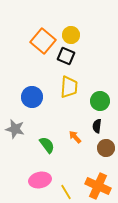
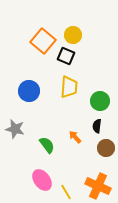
yellow circle: moved 2 px right
blue circle: moved 3 px left, 6 px up
pink ellipse: moved 2 px right; rotated 65 degrees clockwise
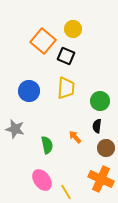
yellow circle: moved 6 px up
yellow trapezoid: moved 3 px left, 1 px down
green semicircle: rotated 24 degrees clockwise
orange cross: moved 3 px right, 7 px up
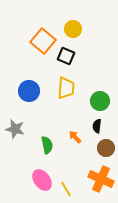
yellow line: moved 3 px up
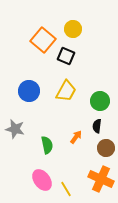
orange square: moved 1 px up
yellow trapezoid: moved 3 px down; rotated 25 degrees clockwise
orange arrow: moved 1 px right; rotated 80 degrees clockwise
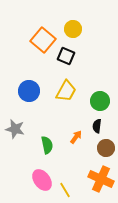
yellow line: moved 1 px left, 1 px down
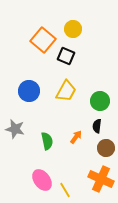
green semicircle: moved 4 px up
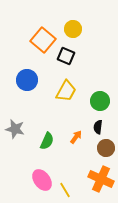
blue circle: moved 2 px left, 11 px up
black semicircle: moved 1 px right, 1 px down
green semicircle: rotated 36 degrees clockwise
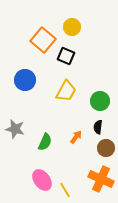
yellow circle: moved 1 px left, 2 px up
blue circle: moved 2 px left
green semicircle: moved 2 px left, 1 px down
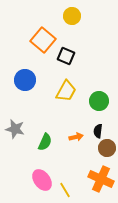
yellow circle: moved 11 px up
green circle: moved 1 px left
black semicircle: moved 4 px down
orange arrow: rotated 40 degrees clockwise
brown circle: moved 1 px right
